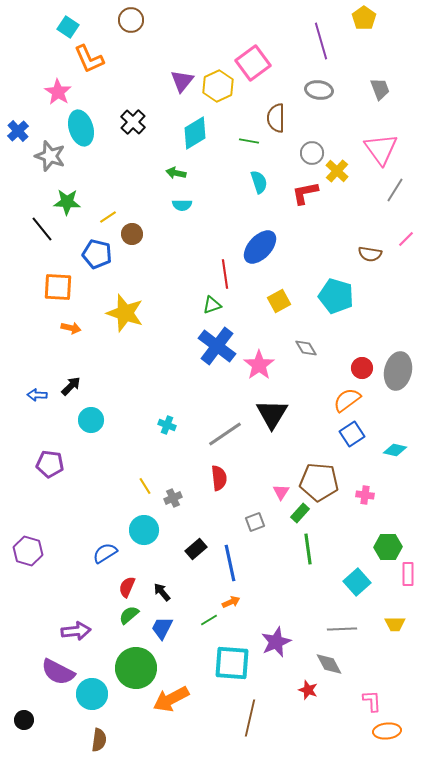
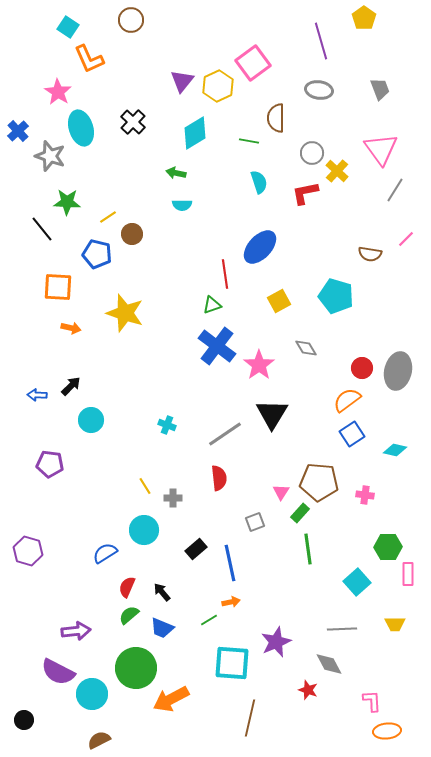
gray cross at (173, 498): rotated 24 degrees clockwise
orange arrow at (231, 602): rotated 12 degrees clockwise
blue trapezoid at (162, 628): rotated 95 degrees counterclockwise
brown semicircle at (99, 740): rotated 125 degrees counterclockwise
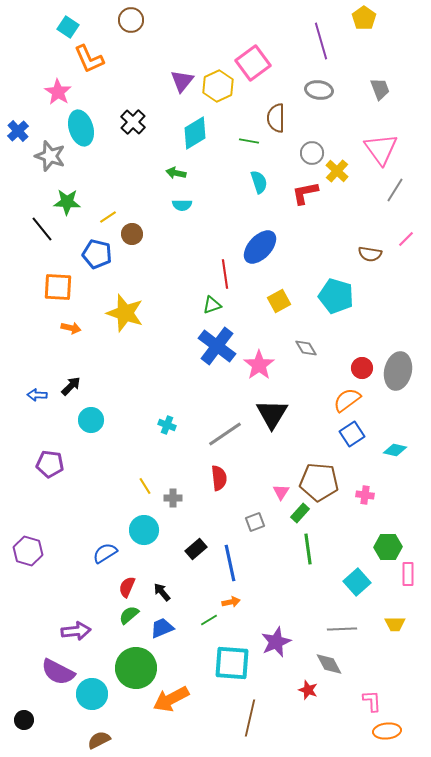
blue trapezoid at (162, 628): rotated 135 degrees clockwise
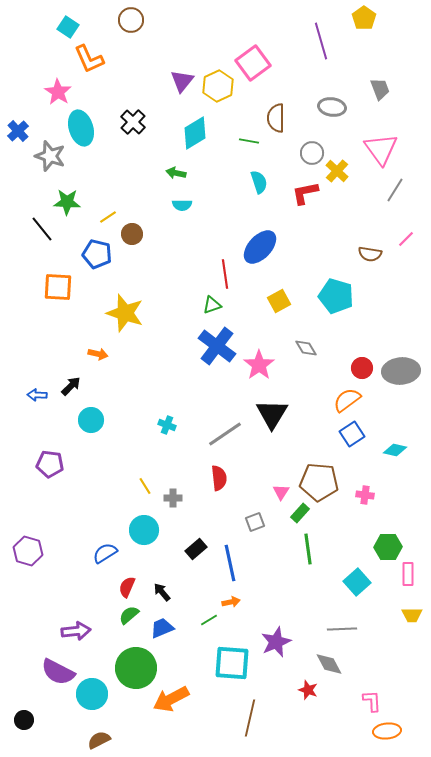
gray ellipse at (319, 90): moved 13 px right, 17 px down
orange arrow at (71, 328): moved 27 px right, 26 px down
gray ellipse at (398, 371): moved 3 px right; rotated 72 degrees clockwise
yellow trapezoid at (395, 624): moved 17 px right, 9 px up
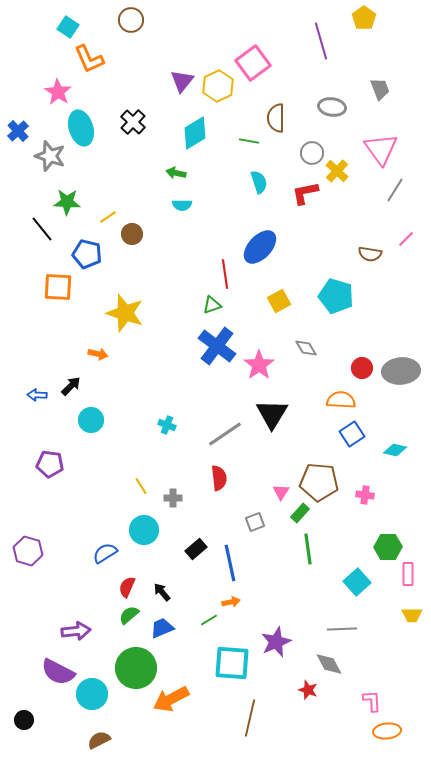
blue pentagon at (97, 254): moved 10 px left
orange semicircle at (347, 400): moved 6 px left; rotated 40 degrees clockwise
yellow line at (145, 486): moved 4 px left
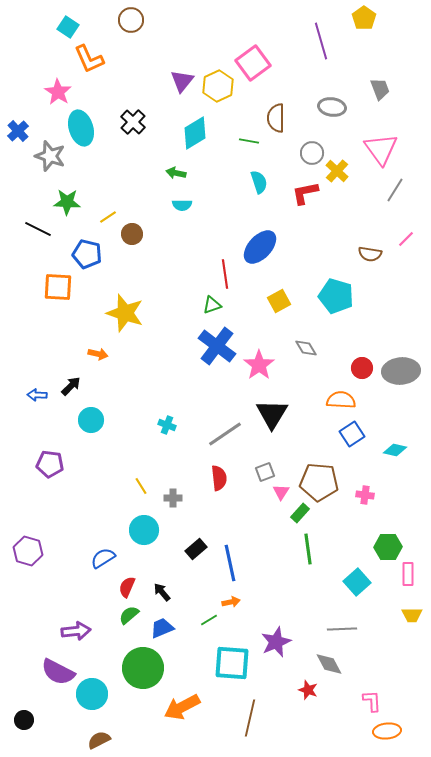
black line at (42, 229): moved 4 px left; rotated 24 degrees counterclockwise
gray square at (255, 522): moved 10 px right, 50 px up
blue semicircle at (105, 553): moved 2 px left, 5 px down
green circle at (136, 668): moved 7 px right
orange arrow at (171, 699): moved 11 px right, 8 px down
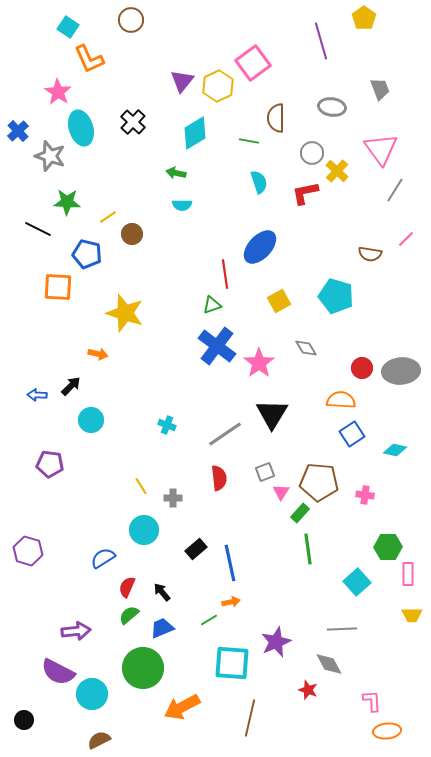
pink star at (259, 365): moved 2 px up
